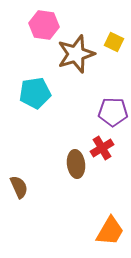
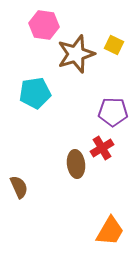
yellow square: moved 3 px down
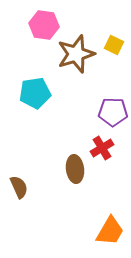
brown ellipse: moved 1 px left, 5 px down
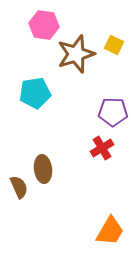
brown ellipse: moved 32 px left
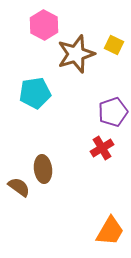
pink hexagon: rotated 20 degrees clockwise
purple pentagon: rotated 20 degrees counterclockwise
brown semicircle: rotated 30 degrees counterclockwise
